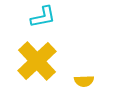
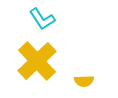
cyan L-shape: moved 1 px left, 2 px down; rotated 68 degrees clockwise
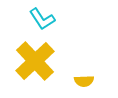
yellow cross: moved 2 px left
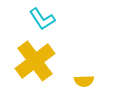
yellow cross: rotated 6 degrees clockwise
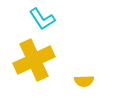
yellow cross: moved 1 px left, 1 px up; rotated 12 degrees clockwise
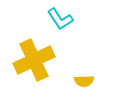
cyan L-shape: moved 18 px right
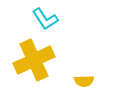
cyan L-shape: moved 15 px left
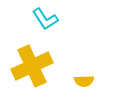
yellow cross: moved 2 px left, 6 px down
